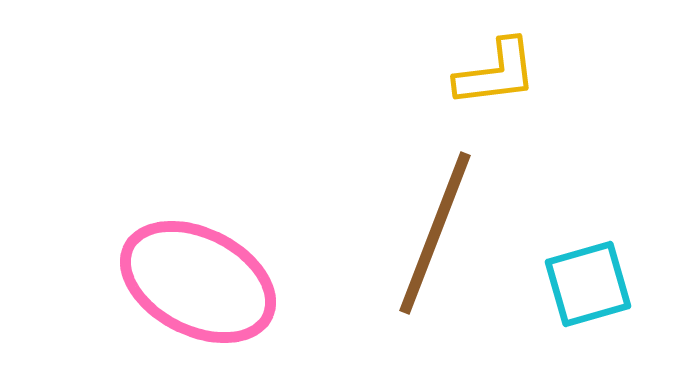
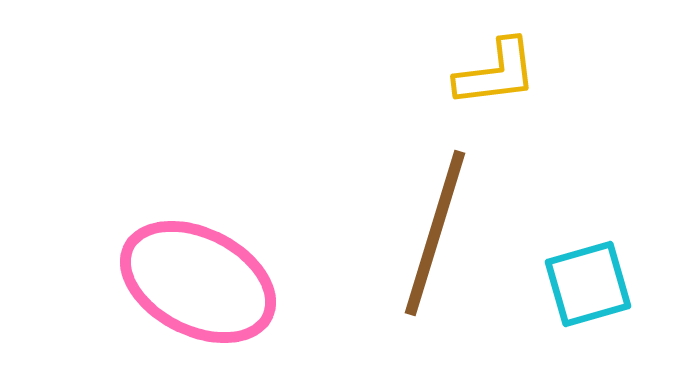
brown line: rotated 4 degrees counterclockwise
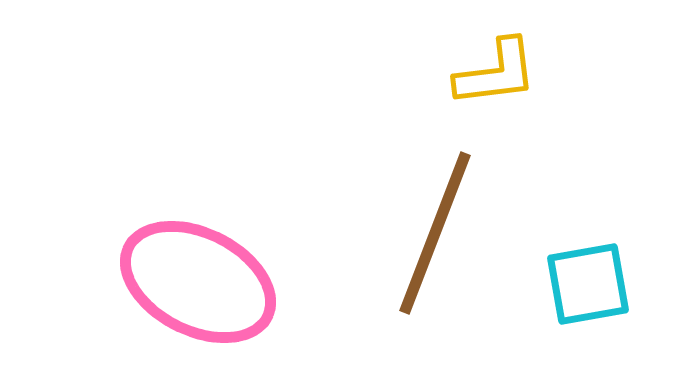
brown line: rotated 4 degrees clockwise
cyan square: rotated 6 degrees clockwise
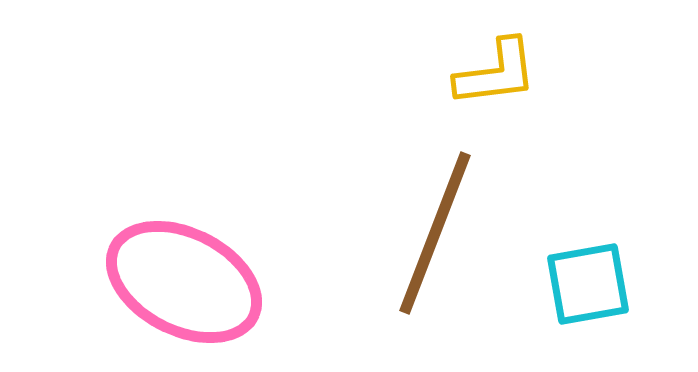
pink ellipse: moved 14 px left
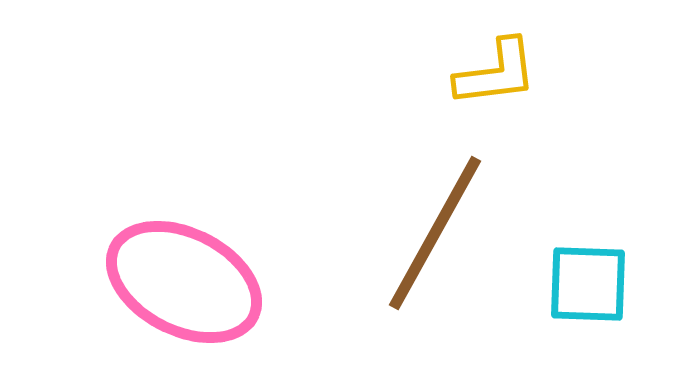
brown line: rotated 8 degrees clockwise
cyan square: rotated 12 degrees clockwise
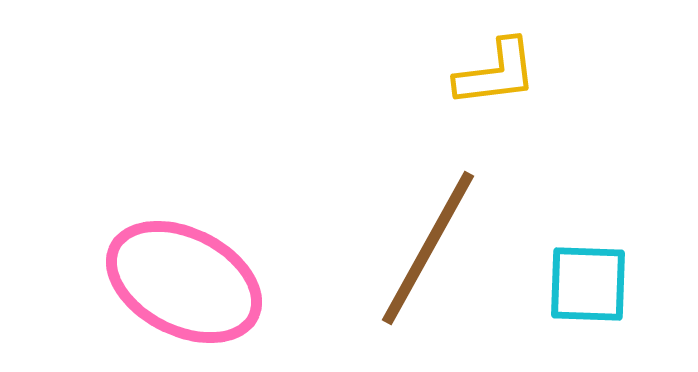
brown line: moved 7 px left, 15 px down
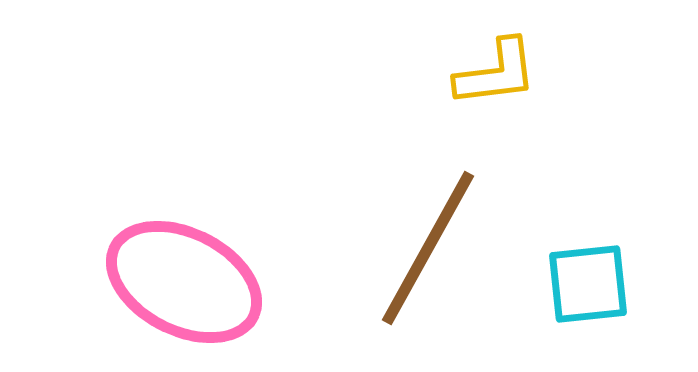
cyan square: rotated 8 degrees counterclockwise
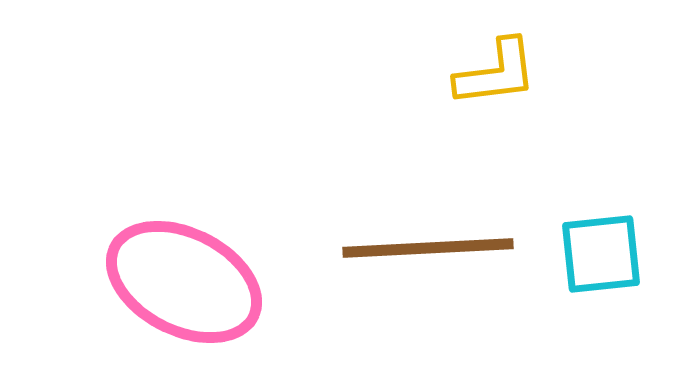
brown line: rotated 58 degrees clockwise
cyan square: moved 13 px right, 30 px up
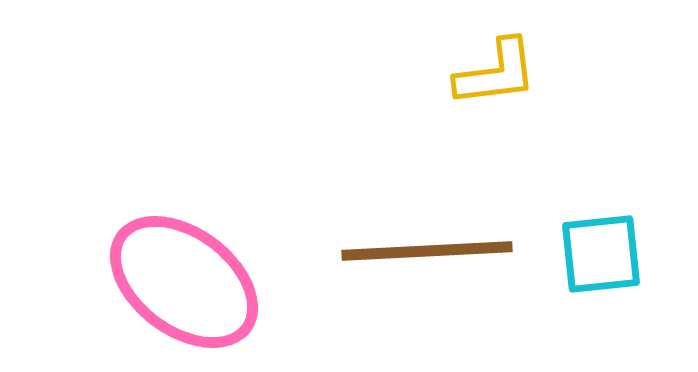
brown line: moved 1 px left, 3 px down
pink ellipse: rotated 10 degrees clockwise
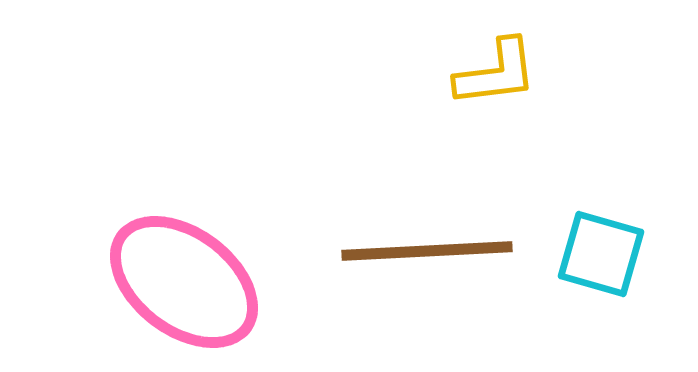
cyan square: rotated 22 degrees clockwise
